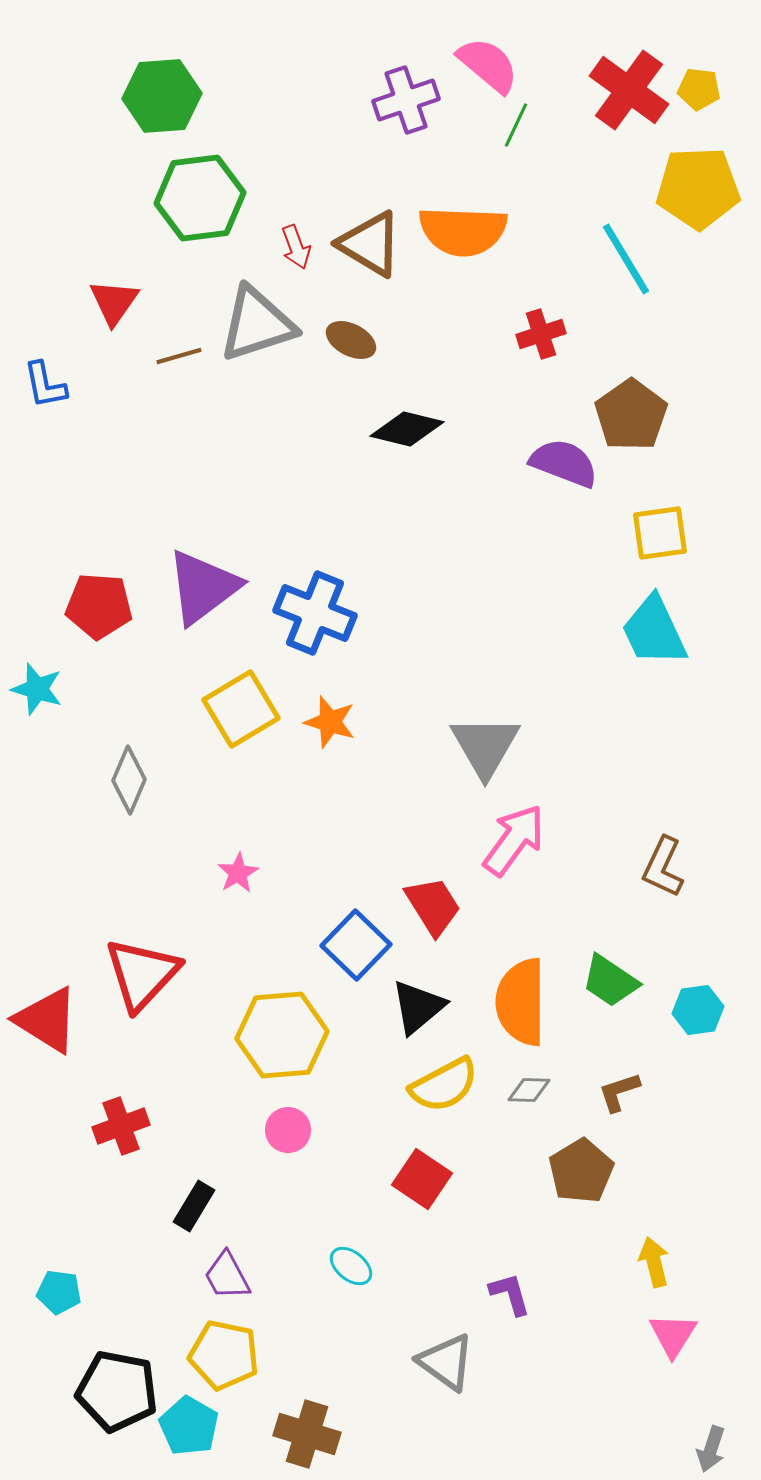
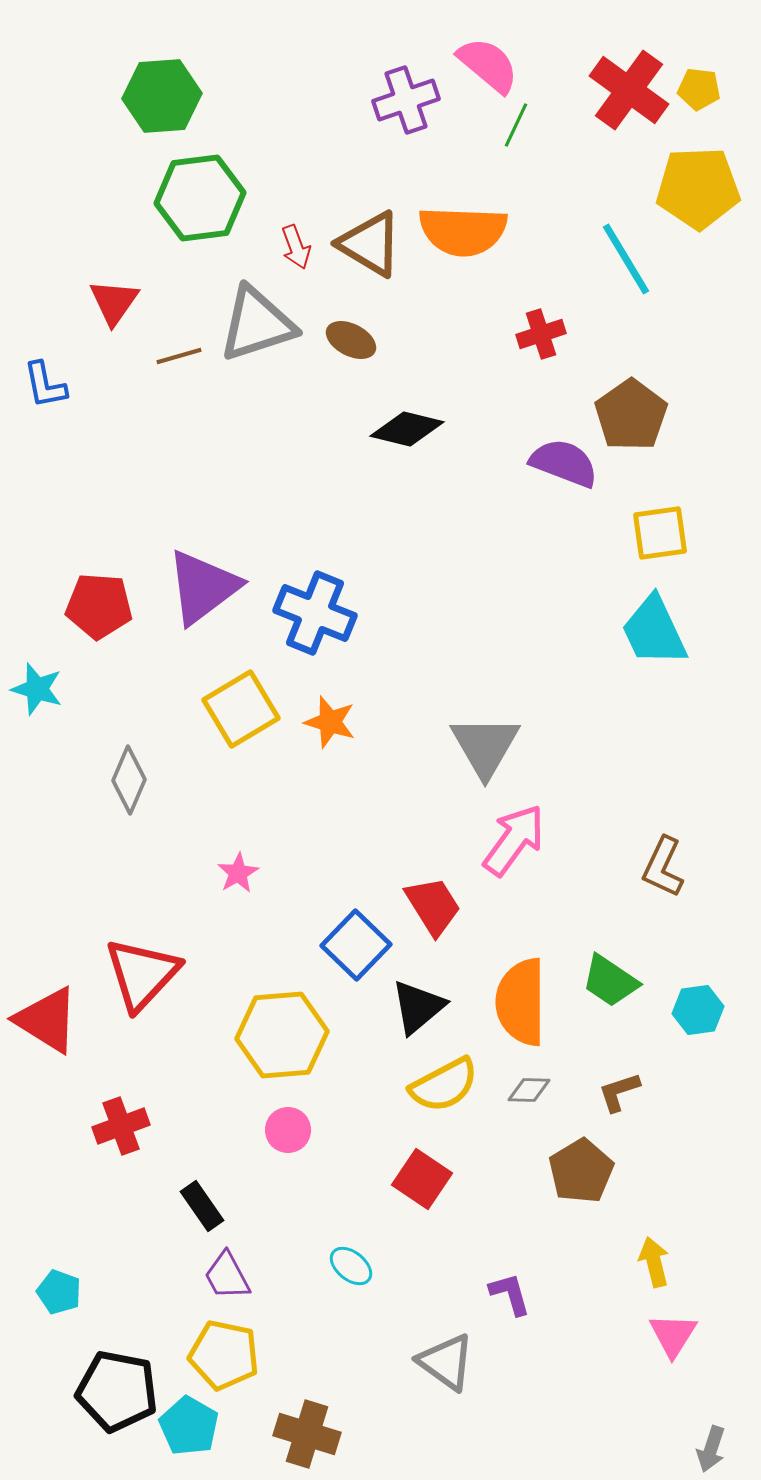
black rectangle at (194, 1206): moved 8 px right; rotated 66 degrees counterclockwise
cyan pentagon at (59, 1292): rotated 12 degrees clockwise
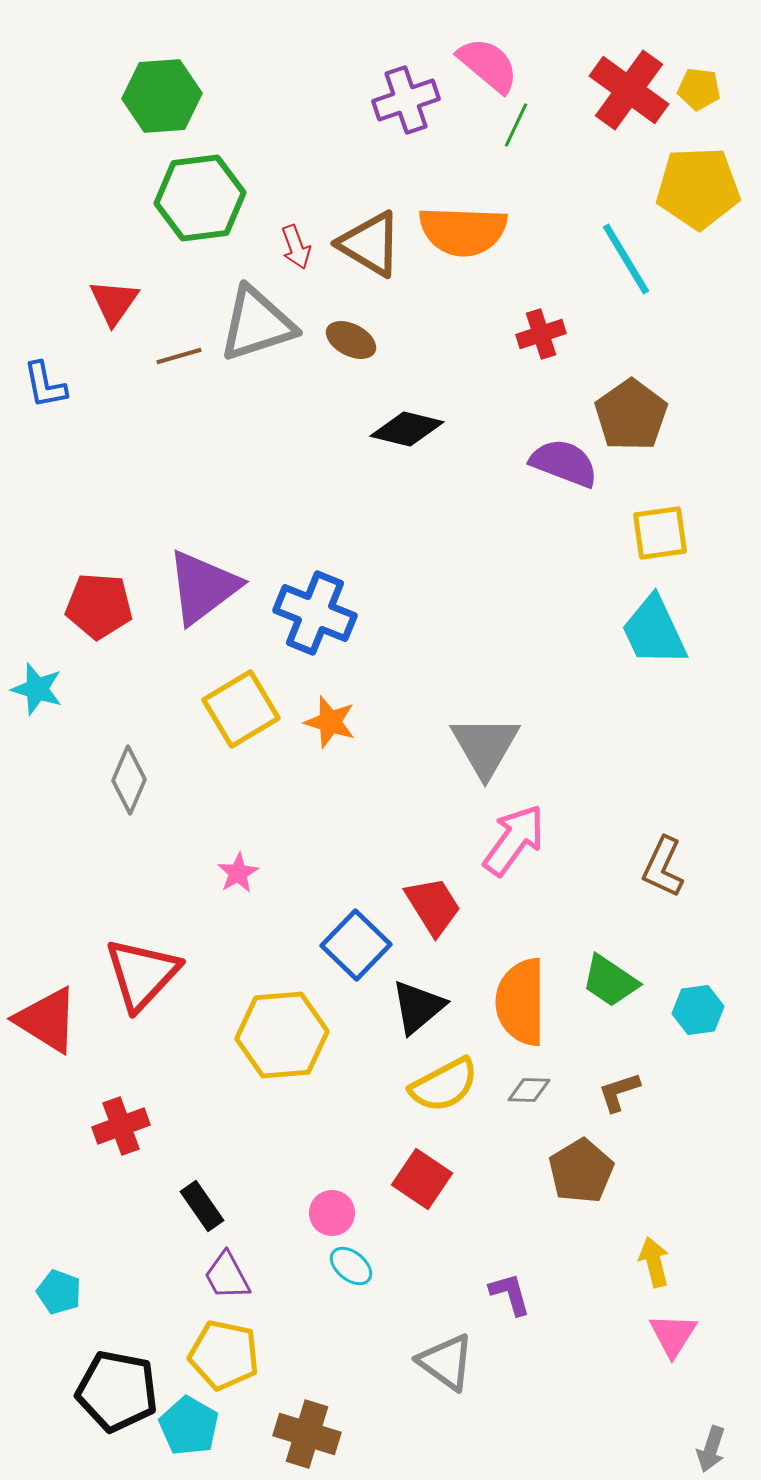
pink circle at (288, 1130): moved 44 px right, 83 px down
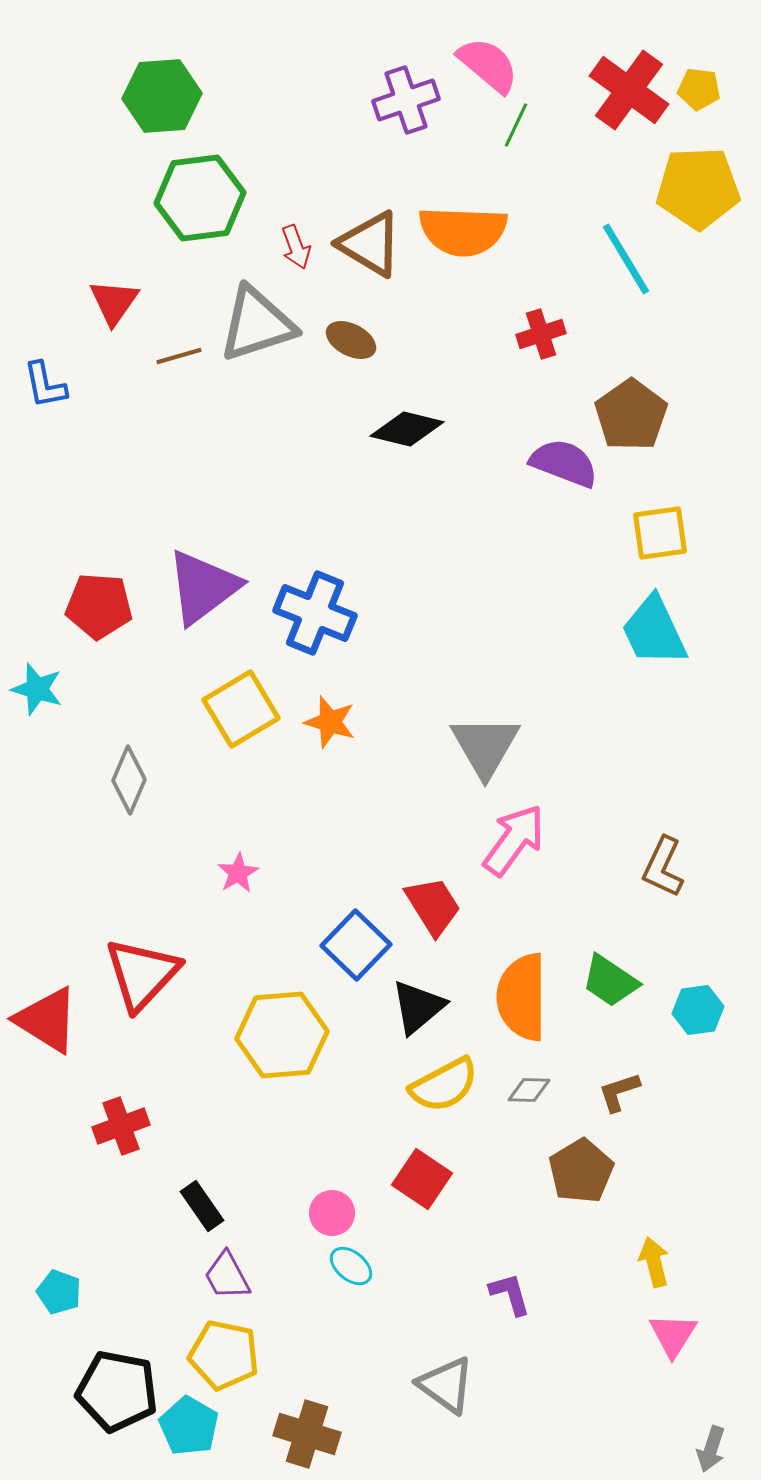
orange semicircle at (521, 1002): moved 1 px right, 5 px up
gray triangle at (446, 1362): moved 23 px down
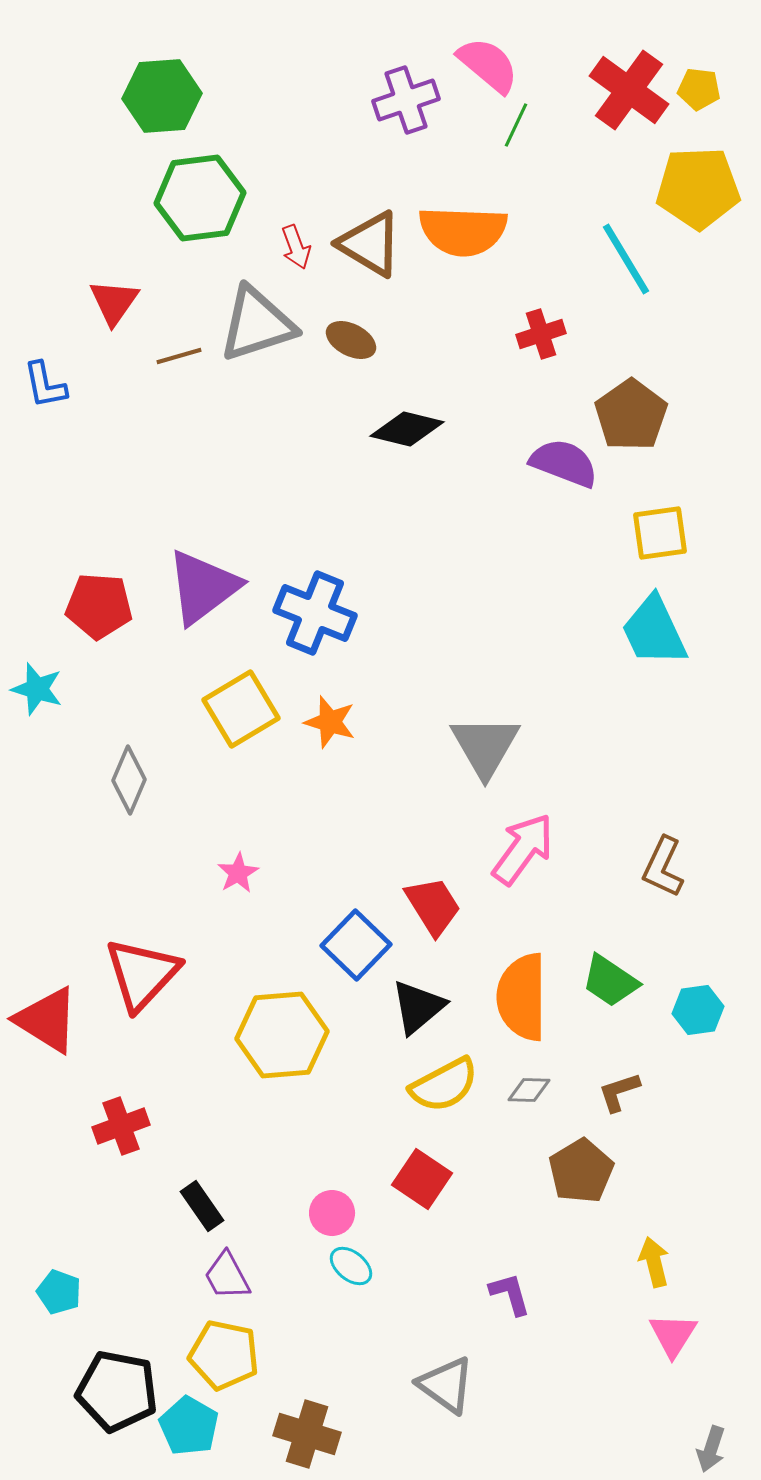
pink arrow at (514, 840): moved 9 px right, 9 px down
